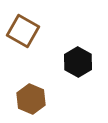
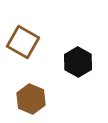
brown square: moved 11 px down
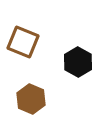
brown square: rotated 8 degrees counterclockwise
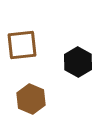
brown square: moved 1 px left, 3 px down; rotated 28 degrees counterclockwise
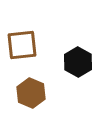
brown hexagon: moved 6 px up
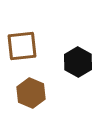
brown square: moved 1 px down
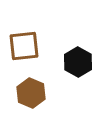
brown square: moved 2 px right
